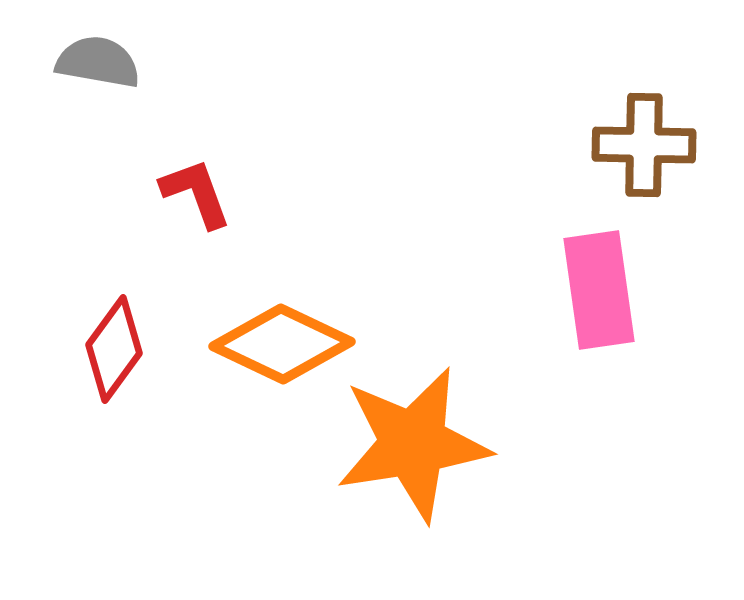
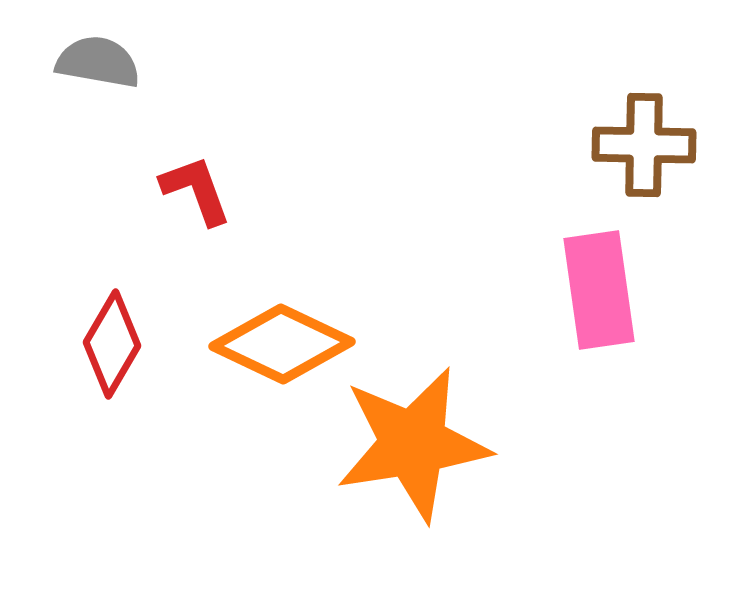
red L-shape: moved 3 px up
red diamond: moved 2 px left, 5 px up; rotated 6 degrees counterclockwise
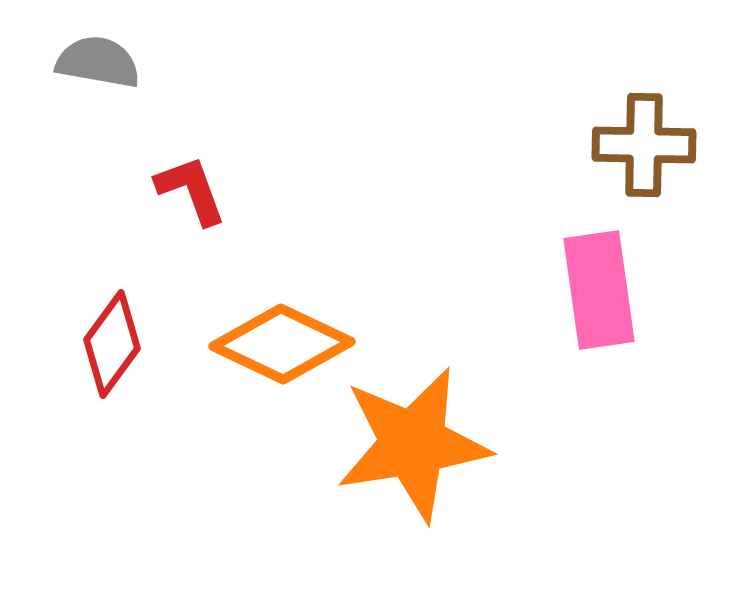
red L-shape: moved 5 px left
red diamond: rotated 6 degrees clockwise
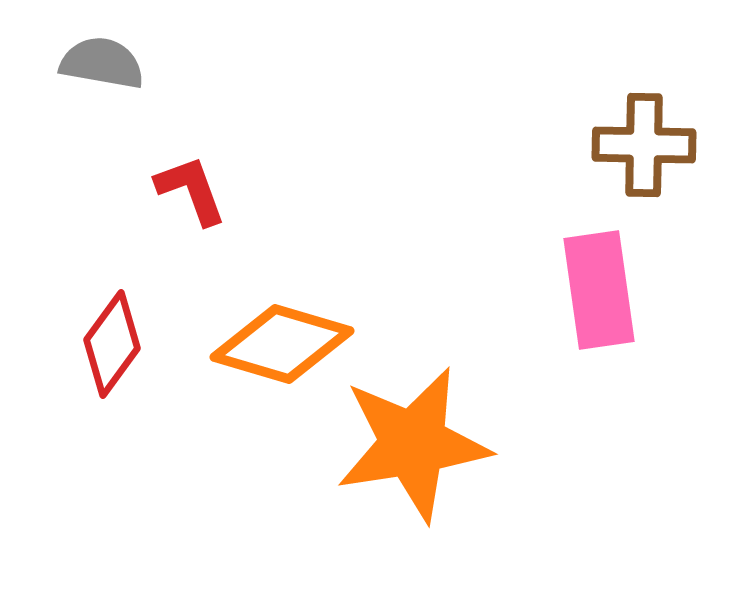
gray semicircle: moved 4 px right, 1 px down
orange diamond: rotated 9 degrees counterclockwise
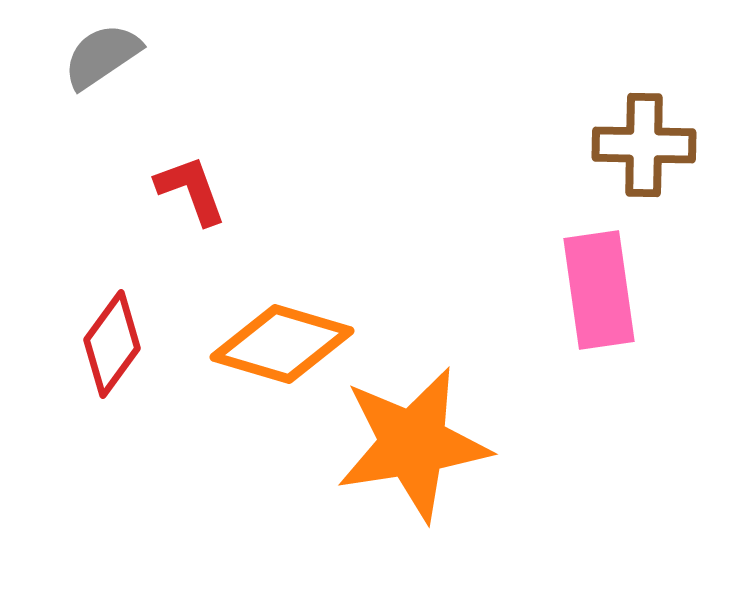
gray semicircle: moved 7 px up; rotated 44 degrees counterclockwise
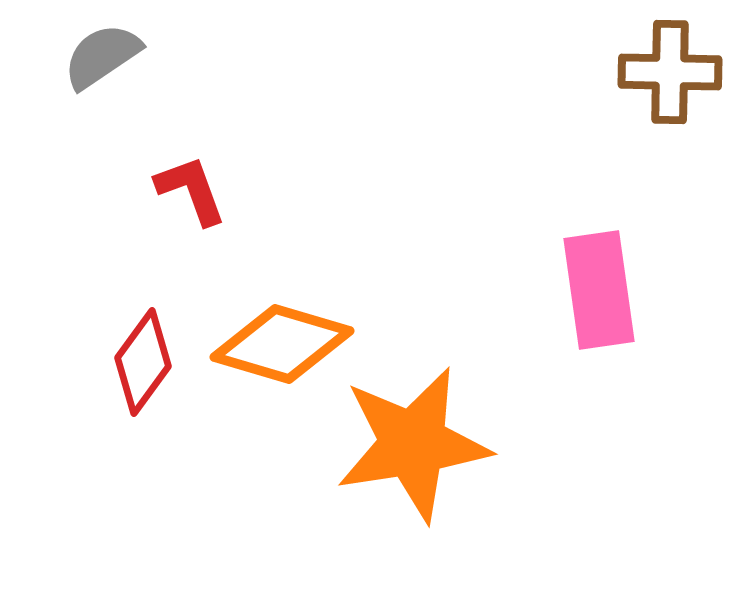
brown cross: moved 26 px right, 73 px up
red diamond: moved 31 px right, 18 px down
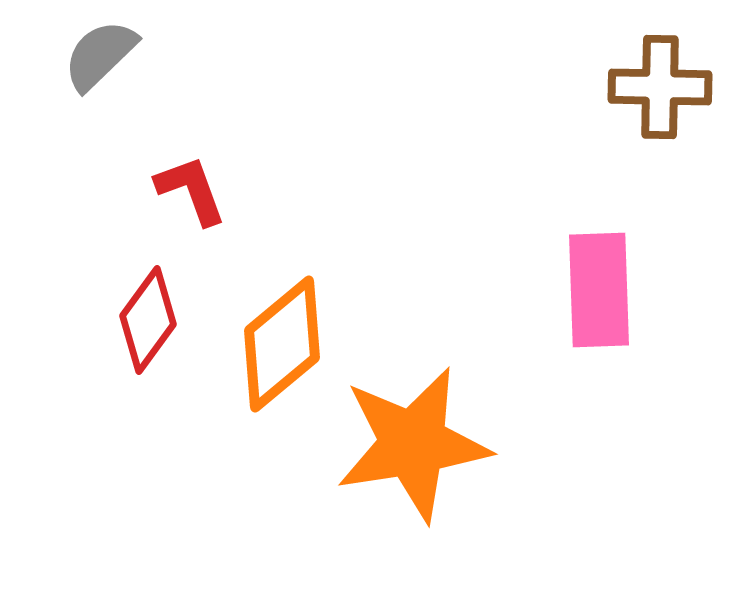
gray semicircle: moved 2 px left, 1 px up; rotated 10 degrees counterclockwise
brown cross: moved 10 px left, 15 px down
pink rectangle: rotated 6 degrees clockwise
orange diamond: rotated 56 degrees counterclockwise
red diamond: moved 5 px right, 42 px up
